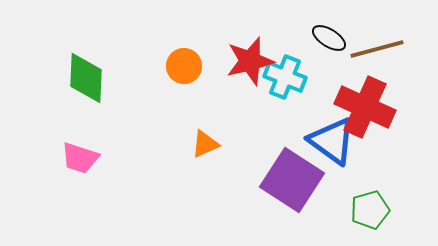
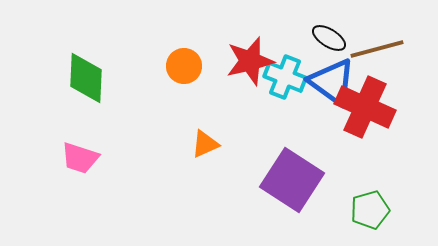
blue triangle: moved 59 px up
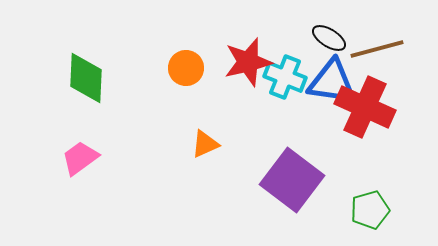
red star: moved 2 px left, 1 px down
orange circle: moved 2 px right, 2 px down
blue triangle: rotated 28 degrees counterclockwise
pink trapezoid: rotated 126 degrees clockwise
purple square: rotated 4 degrees clockwise
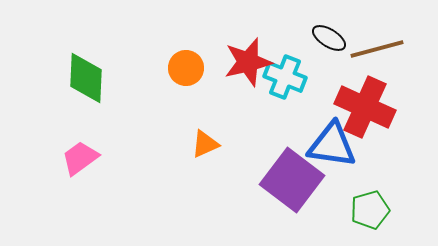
blue triangle: moved 63 px down
